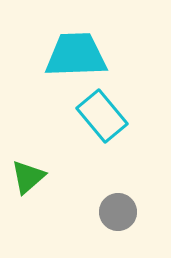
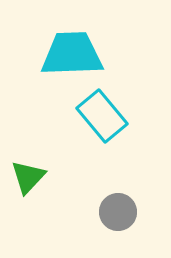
cyan trapezoid: moved 4 px left, 1 px up
green triangle: rotated 6 degrees counterclockwise
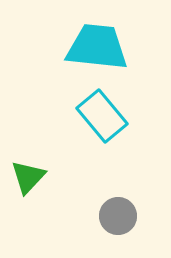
cyan trapezoid: moved 25 px right, 7 px up; rotated 8 degrees clockwise
gray circle: moved 4 px down
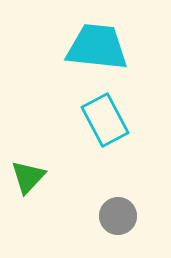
cyan rectangle: moved 3 px right, 4 px down; rotated 12 degrees clockwise
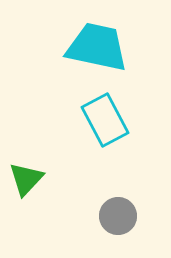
cyan trapezoid: rotated 6 degrees clockwise
green triangle: moved 2 px left, 2 px down
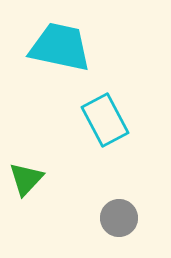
cyan trapezoid: moved 37 px left
gray circle: moved 1 px right, 2 px down
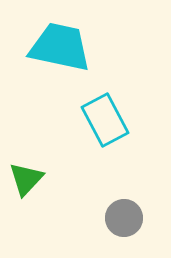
gray circle: moved 5 px right
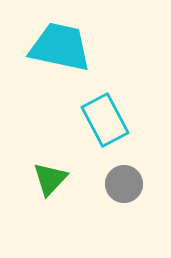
green triangle: moved 24 px right
gray circle: moved 34 px up
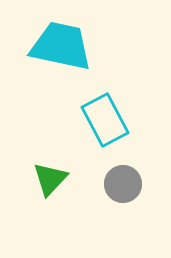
cyan trapezoid: moved 1 px right, 1 px up
gray circle: moved 1 px left
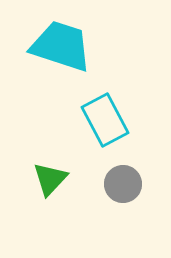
cyan trapezoid: rotated 6 degrees clockwise
